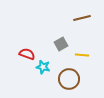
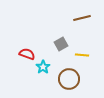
cyan star: rotated 24 degrees clockwise
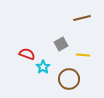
yellow line: moved 1 px right
